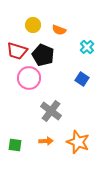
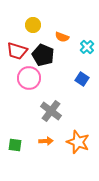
orange semicircle: moved 3 px right, 7 px down
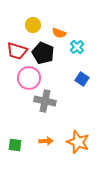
orange semicircle: moved 3 px left, 4 px up
cyan cross: moved 10 px left
black pentagon: moved 2 px up
gray cross: moved 6 px left, 10 px up; rotated 25 degrees counterclockwise
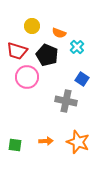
yellow circle: moved 1 px left, 1 px down
black pentagon: moved 4 px right, 2 px down
pink circle: moved 2 px left, 1 px up
gray cross: moved 21 px right
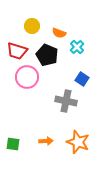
green square: moved 2 px left, 1 px up
